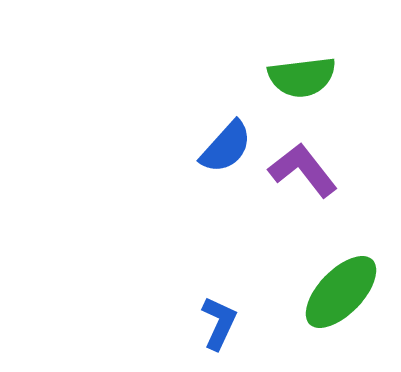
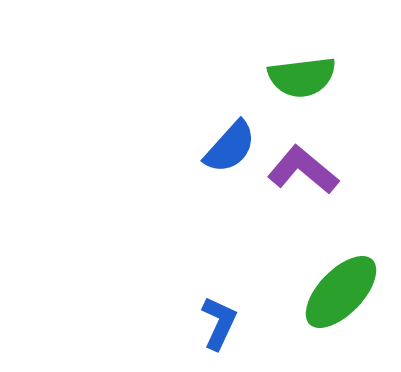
blue semicircle: moved 4 px right
purple L-shape: rotated 12 degrees counterclockwise
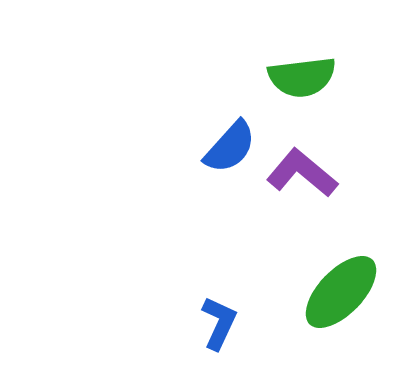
purple L-shape: moved 1 px left, 3 px down
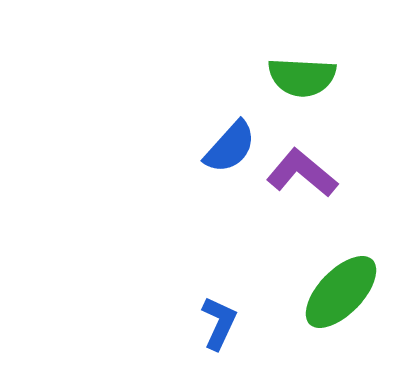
green semicircle: rotated 10 degrees clockwise
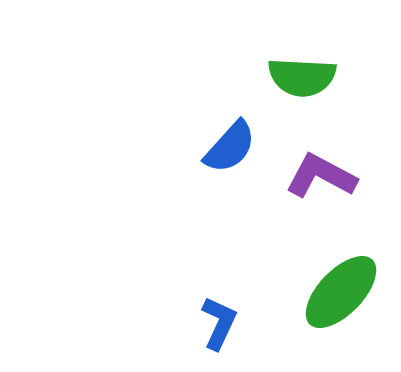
purple L-shape: moved 19 px right, 3 px down; rotated 12 degrees counterclockwise
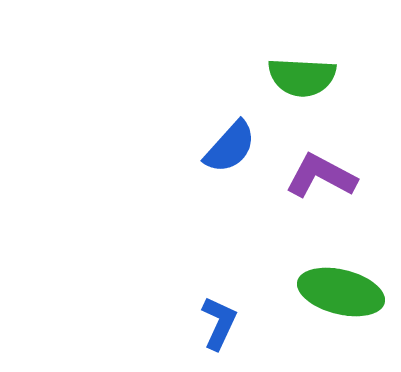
green ellipse: rotated 60 degrees clockwise
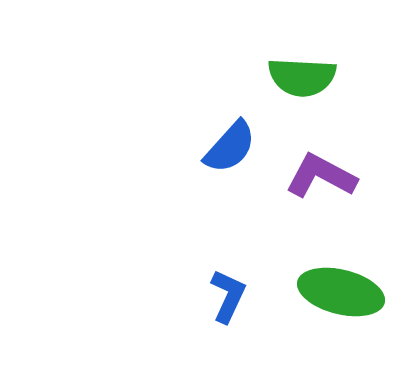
blue L-shape: moved 9 px right, 27 px up
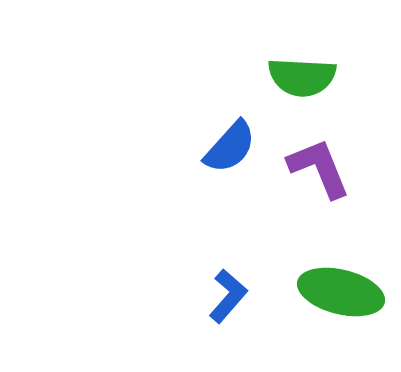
purple L-shape: moved 2 px left, 8 px up; rotated 40 degrees clockwise
blue L-shape: rotated 16 degrees clockwise
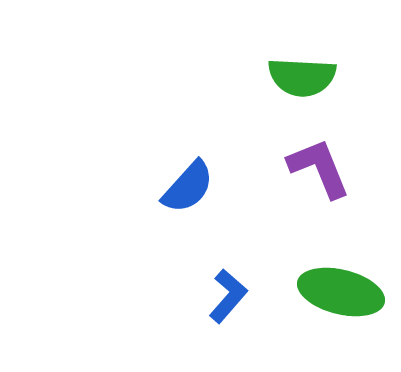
blue semicircle: moved 42 px left, 40 px down
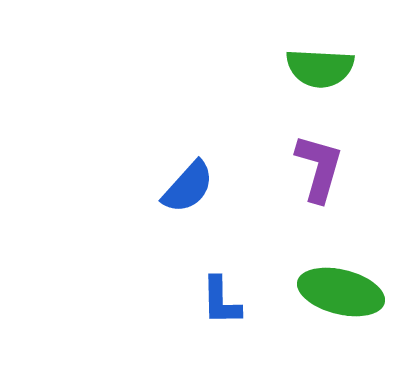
green semicircle: moved 18 px right, 9 px up
purple L-shape: rotated 38 degrees clockwise
blue L-shape: moved 7 px left, 5 px down; rotated 138 degrees clockwise
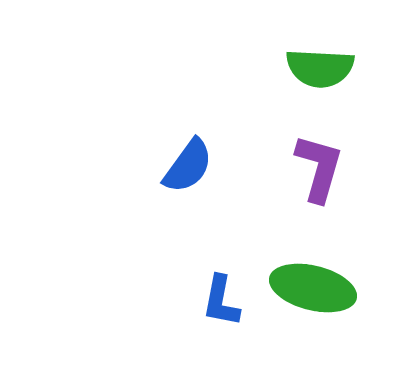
blue semicircle: moved 21 px up; rotated 6 degrees counterclockwise
green ellipse: moved 28 px left, 4 px up
blue L-shape: rotated 12 degrees clockwise
